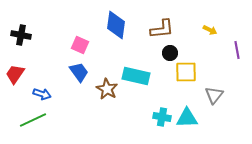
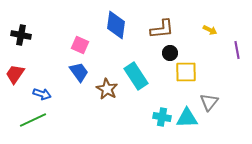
cyan rectangle: rotated 44 degrees clockwise
gray triangle: moved 5 px left, 7 px down
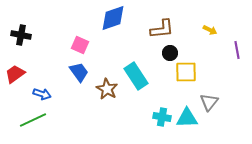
blue diamond: moved 3 px left, 7 px up; rotated 64 degrees clockwise
red trapezoid: rotated 20 degrees clockwise
